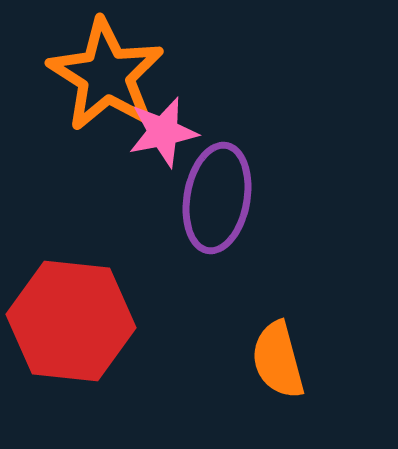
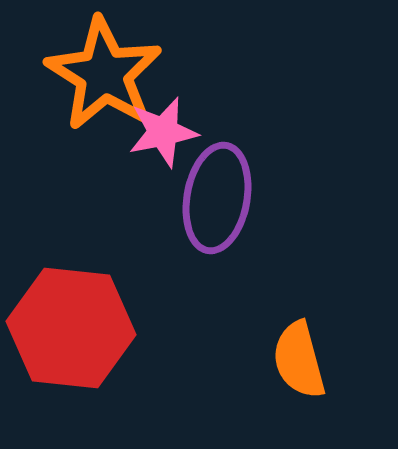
orange star: moved 2 px left, 1 px up
red hexagon: moved 7 px down
orange semicircle: moved 21 px right
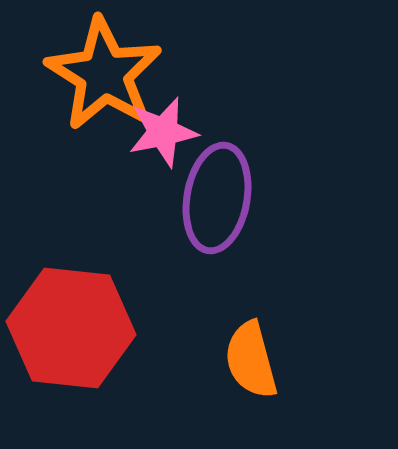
orange semicircle: moved 48 px left
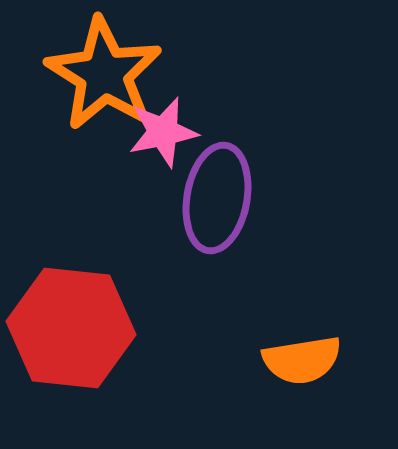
orange semicircle: moved 51 px right; rotated 84 degrees counterclockwise
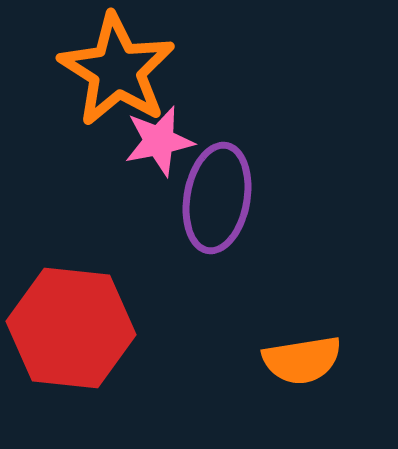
orange star: moved 13 px right, 4 px up
pink star: moved 4 px left, 9 px down
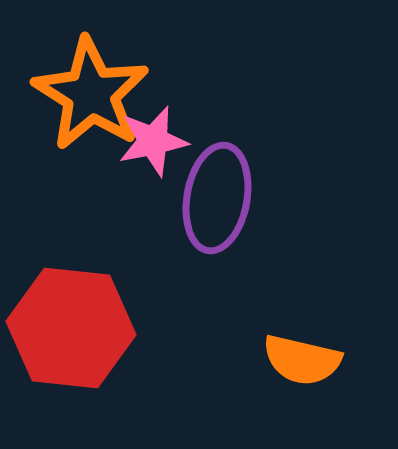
orange star: moved 26 px left, 24 px down
pink star: moved 6 px left
orange semicircle: rotated 22 degrees clockwise
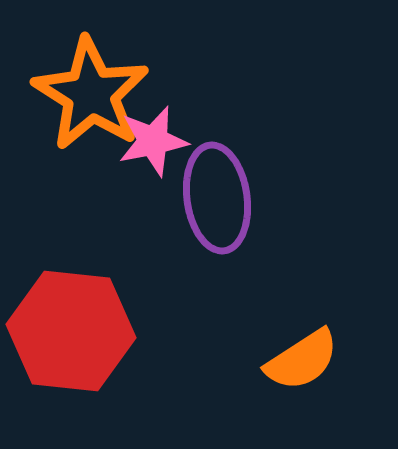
purple ellipse: rotated 18 degrees counterclockwise
red hexagon: moved 3 px down
orange semicircle: rotated 46 degrees counterclockwise
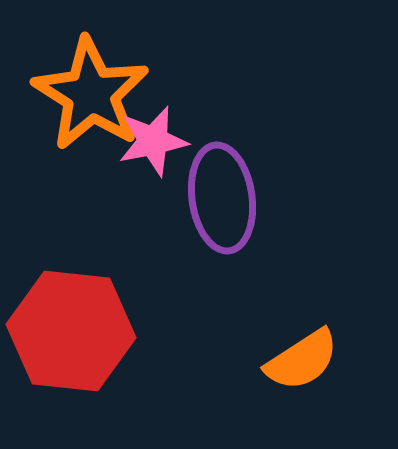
purple ellipse: moved 5 px right
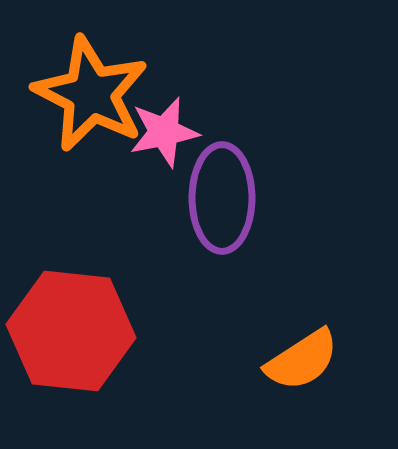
orange star: rotated 5 degrees counterclockwise
pink star: moved 11 px right, 9 px up
purple ellipse: rotated 8 degrees clockwise
